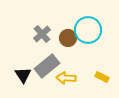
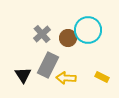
gray rectangle: moved 1 px right, 1 px up; rotated 25 degrees counterclockwise
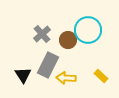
brown circle: moved 2 px down
yellow rectangle: moved 1 px left, 1 px up; rotated 16 degrees clockwise
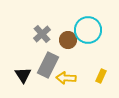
yellow rectangle: rotated 72 degrees clockwise
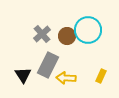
brown circle: moved 1 px left, 4 px up
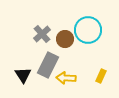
brown circle: moved 2 px left, 3 px down
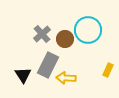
yellow rectangle: moved 7 px right, 6 px up
